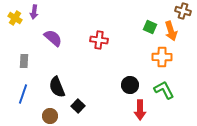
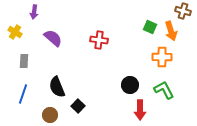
yellow cross: moved 14 px down
brown circle: moved 1 px up
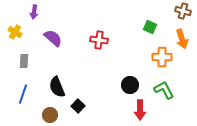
orange arrow: moved 11 px right, 8 px down
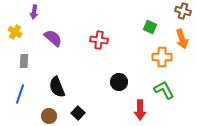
black circle: moved 11 px left, 3 px up
blue line: moved 3 px left
black square: moved 7 px down
brown circle: moved 1 px left, 1 px down
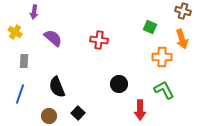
black circle: moved 2 px down
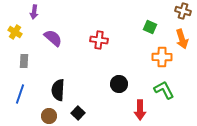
black semicircle: moved 1 px right, 3 px down; rotated 25 degrees clockwise
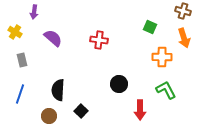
orange arrow: moved 2 px right, 1 px up
gray rectangle: moved 2 px left, 1 px up; rotated 16 degrees counterclockwise
green L-shape: moved 2 px right
black square: moved 3 px right, 2 px up
